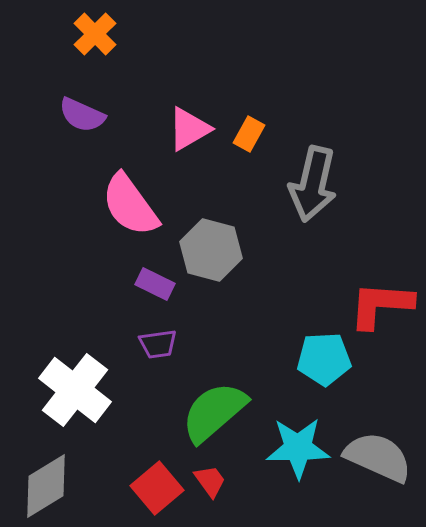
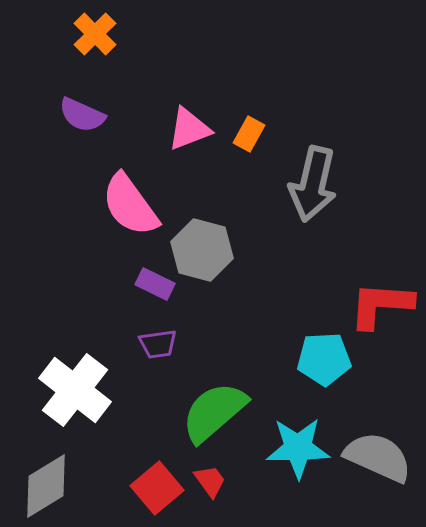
pink triangle: rotated 9 degrees clockwise
gray hexagon: moved 9 px left
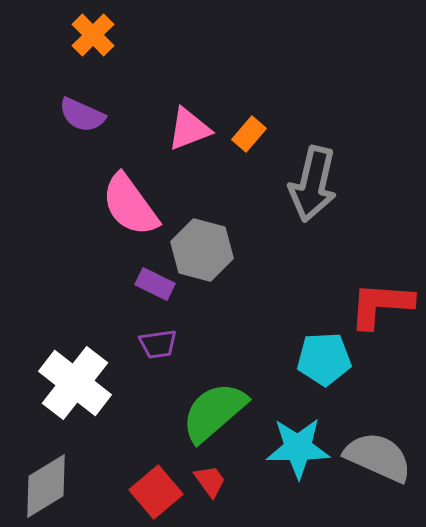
orange cross: moved 2 px left, 1 px down
orange rectangle: rotated 12 degrees clockwise
white cross: moved 7 px up
red square: moved 1 px left, 4 px down
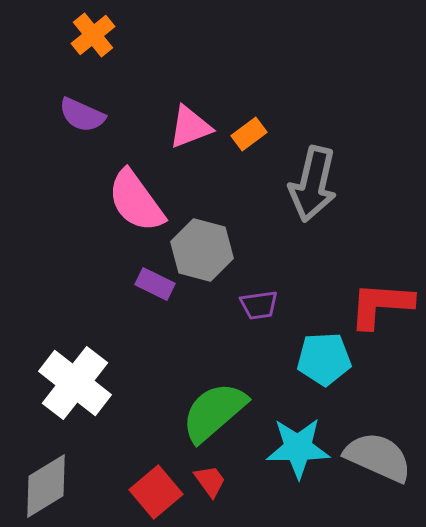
orange cross: rotated 6 degrees clockwise
pink triangle: moved 1 px right, 2 px up
orange rectangle: rotated 12 degrees clockwise
pink semicircle: moved 6 px right, 4 px up
purple trapezoid: moved 101 px right, 39 px up
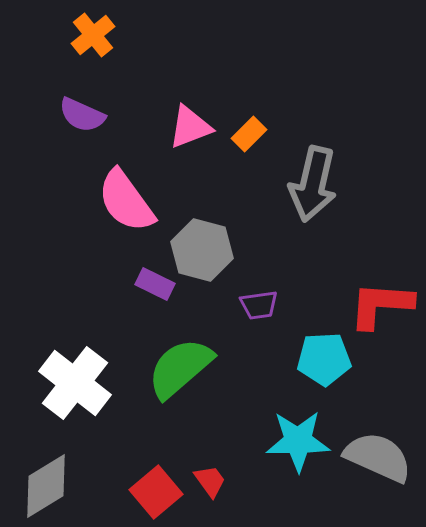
orange rectangle: rotated 8 degrees counterclockwise
pink semicircle: moved 10 px left
green semicircle: moved 34 px left, 44 px up
cyan star: moved 7 px up
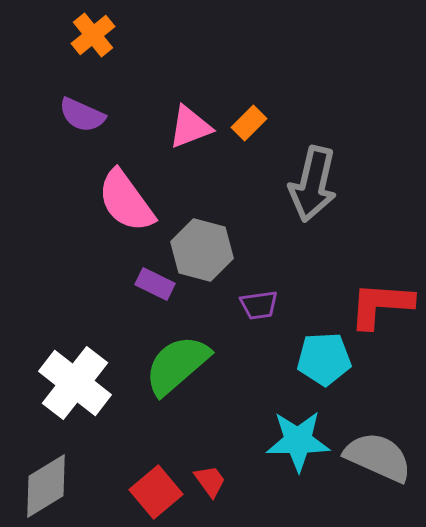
orange rectangle: moved 11 px up
green semicircle: moved 3 px left, 3 px up
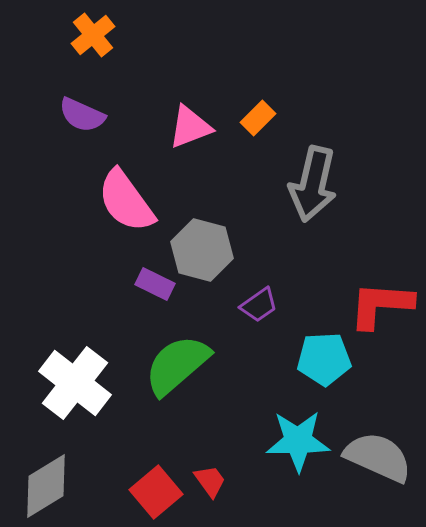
orange rectangle: moved 9 px right, 5 px up
purple trapezoid: rotated 27 degrees counterclockwise
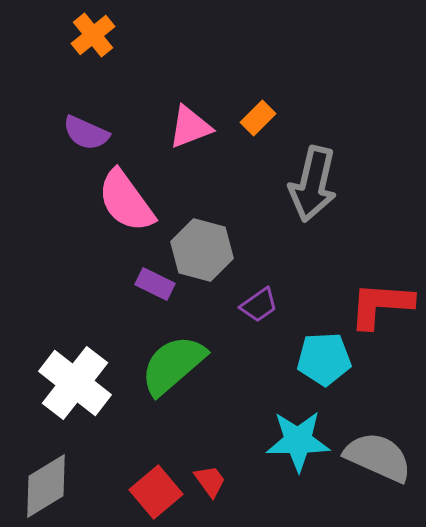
purple semicircle: moved 4 px right, 18 px down
green semicircle: moved 4 px left
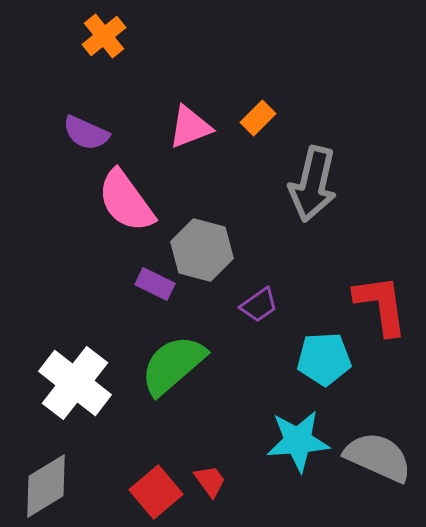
orange cross: moved 11 px right, 1 px down
red L-shape: rotated 78 degrees clockwise
cyan star: rotated 4 degrees counterclockwise
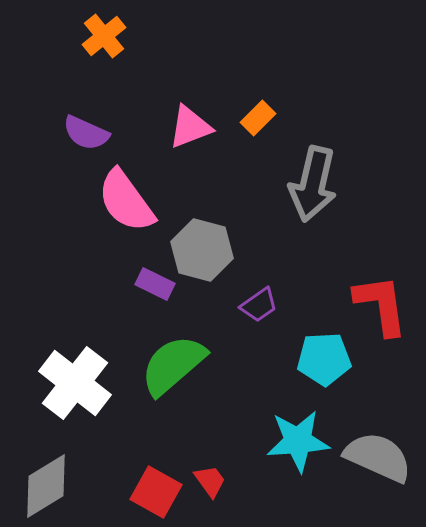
red square: rotated 21 degrees counterclockwise
